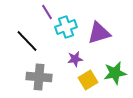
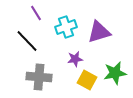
purple line: moved 11 px left, 1 px down
purple triangle: moved 1 px up
yellow square: moved 1 px left; rotated 30 degrees counterclockwise
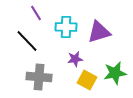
cyan cross: rotated 20 degrees clockwise
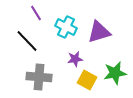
cyan cross: rotated 25 degrees clockwise
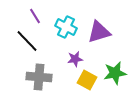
purple line: moved 1 px left, 3 px down
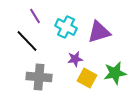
yellow square: moved 2 px up
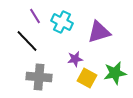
cyan cross: moved 4 px left, 5 px up
